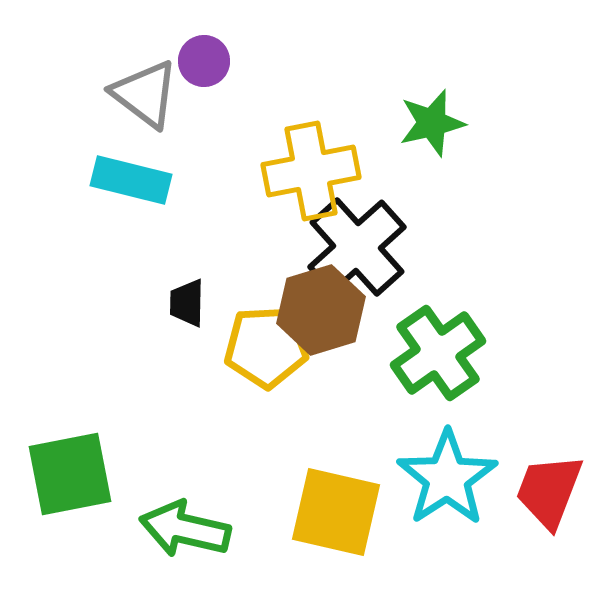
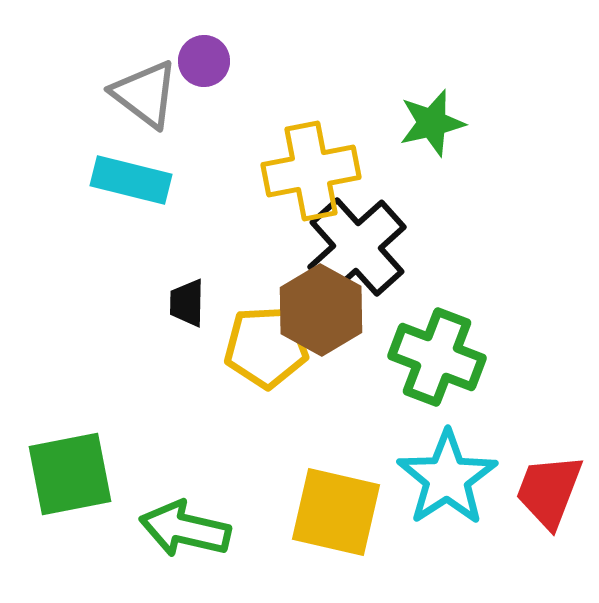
brown hexagon: rotated 14 degrees counterclockwise
green cross: moved 1 px left, 4 px down; rotated 34 degrees counterclockwise
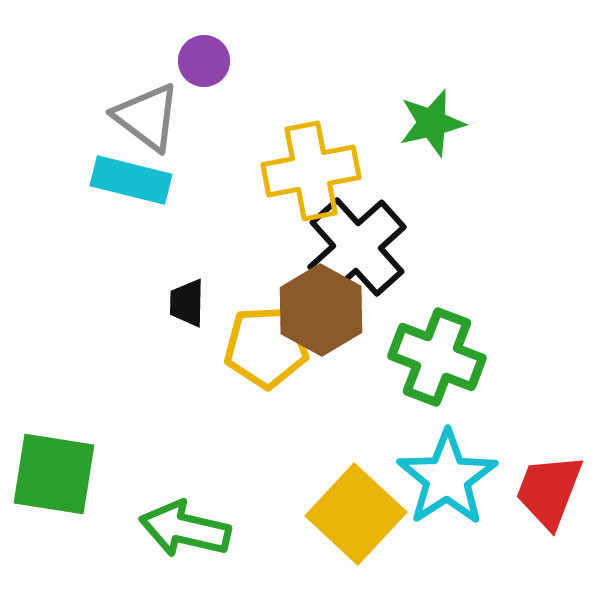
gray triangle: moved 2 px right, 23 px down
green square: moved 16 px left; rotated 20 degrees clockwise
yellow square: moved 20 px right, 2 px down; rotated 30 degrees clockwise
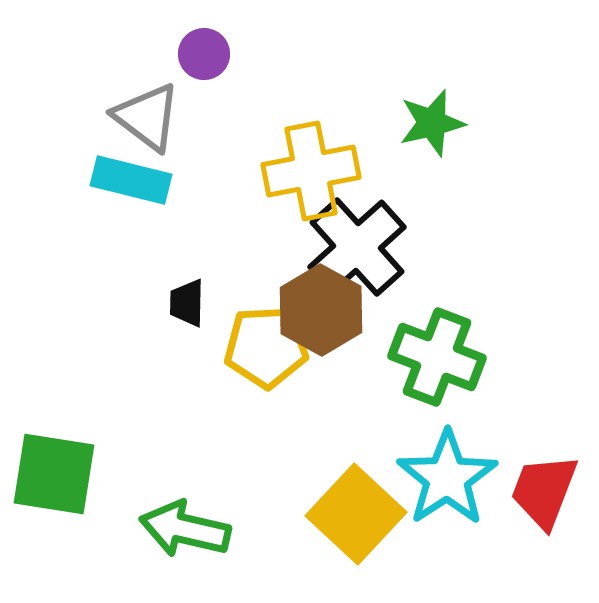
purple circle: moved 7 px up
red trapezoid: moved 5 px left
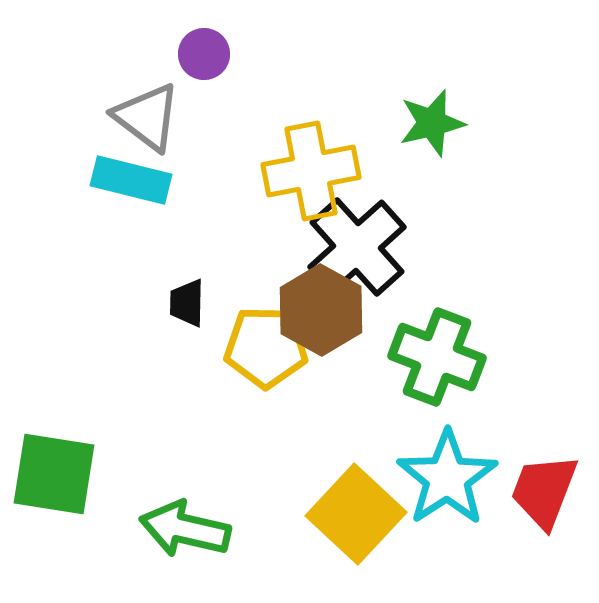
yellow pentagon: rotated 4 degrees clockwise
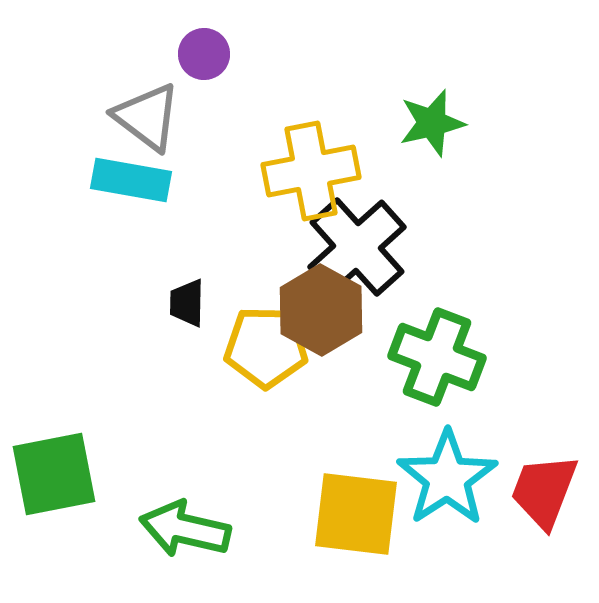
cyan rectangle: rotated 4 degrees counterclockwise
green square: rotated 20 degrees counterclockwise
yellow square: rotated 36 degrees counterclockwise
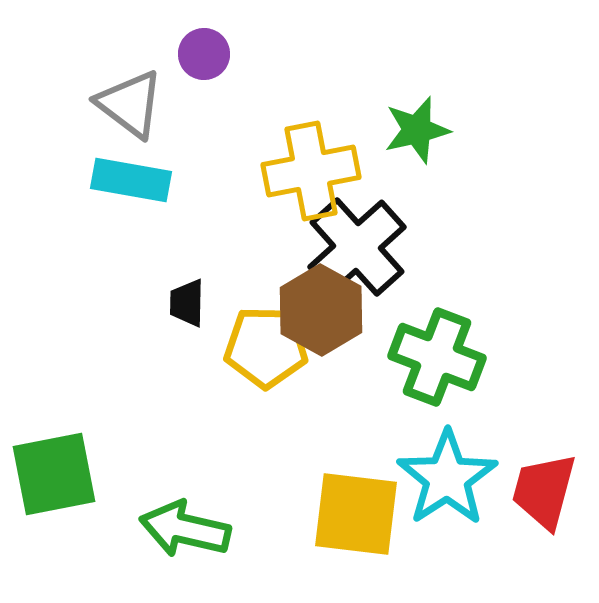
gray triangle: moved 17 px left, 13 px up
green star: moved 15 px left, 7 px down
red trapezoid: rotated 6 degrees counterclockwise
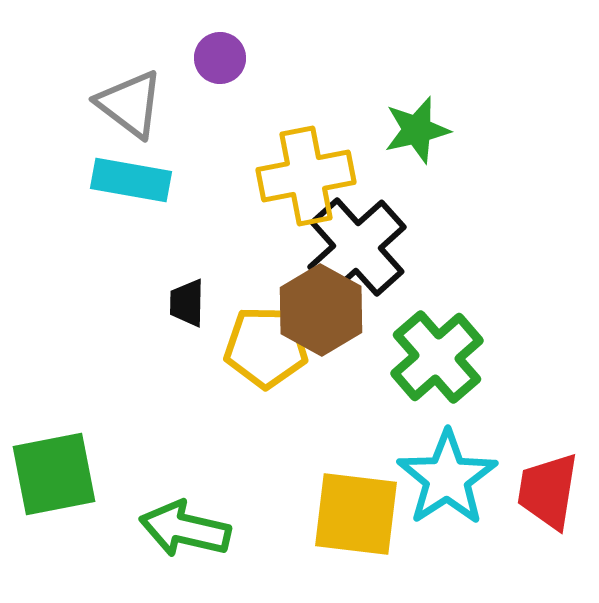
purple circle: moved 16 px right, 4 px down
yellow cross: moved 5 px left, 5 px down
green cross: rotated 28 degrees clockwise
red trapezoid: moved 4 px right; rotated 6 degrees counterclockwise
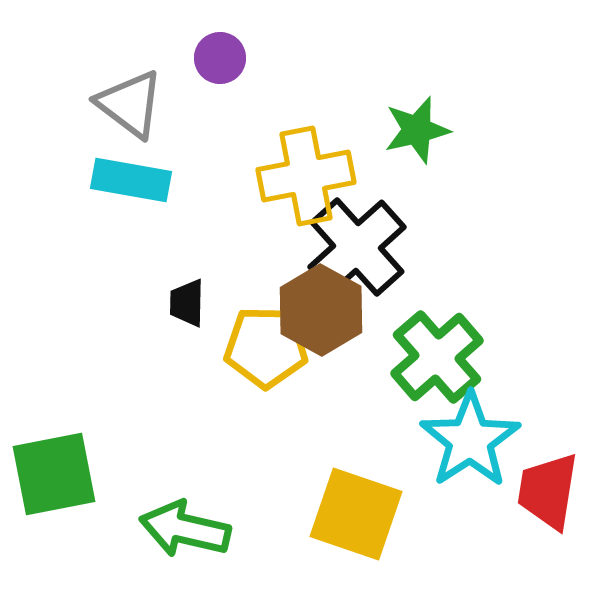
cyan star: moved 23 px right, 38 px up
yellow square: rotated 12 degrees clockwise
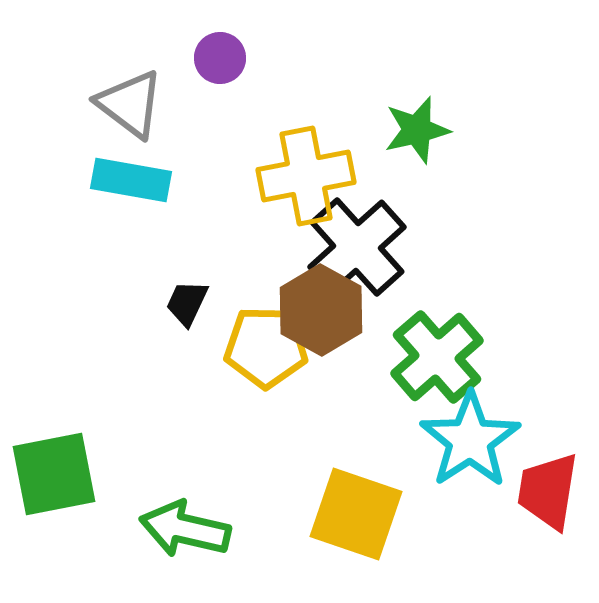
black trapezoid: rotated 24 degrees clockwise
